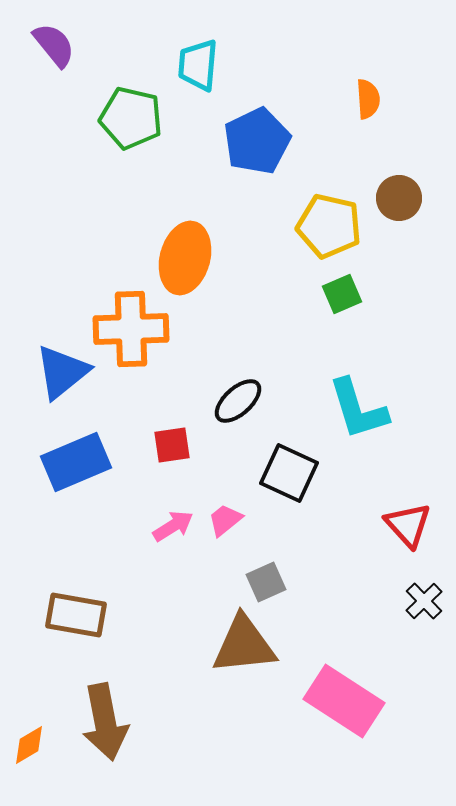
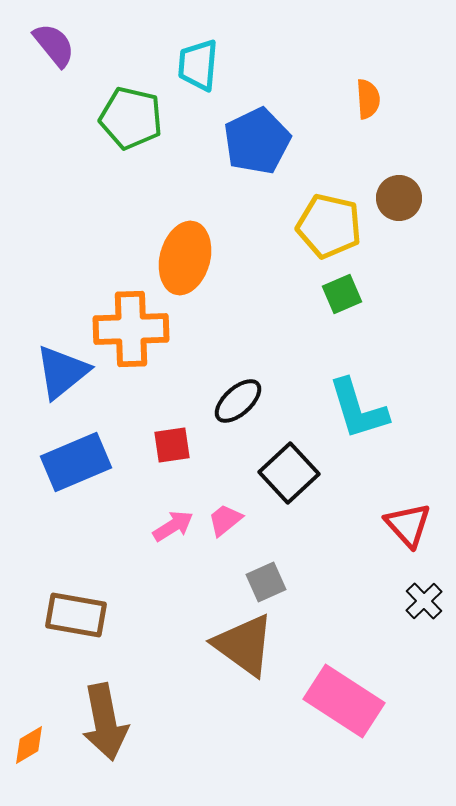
black square: rotated 22 degrees clockwise
brown triangle: rotated 42 degrees clockwise
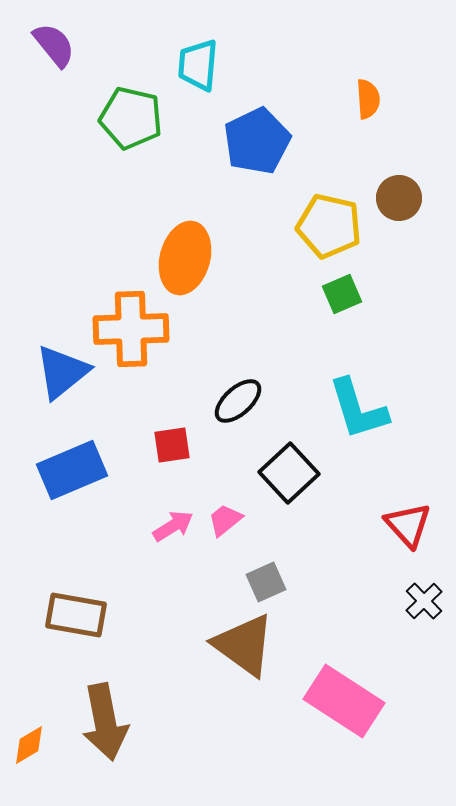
blue rectangle: moved 4 px left, 8 px down
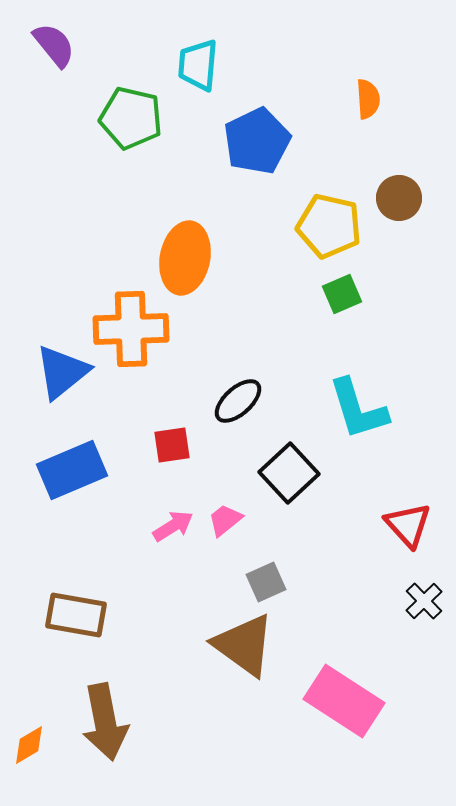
orange ellipse: rotated 4 degrees counterclockwise
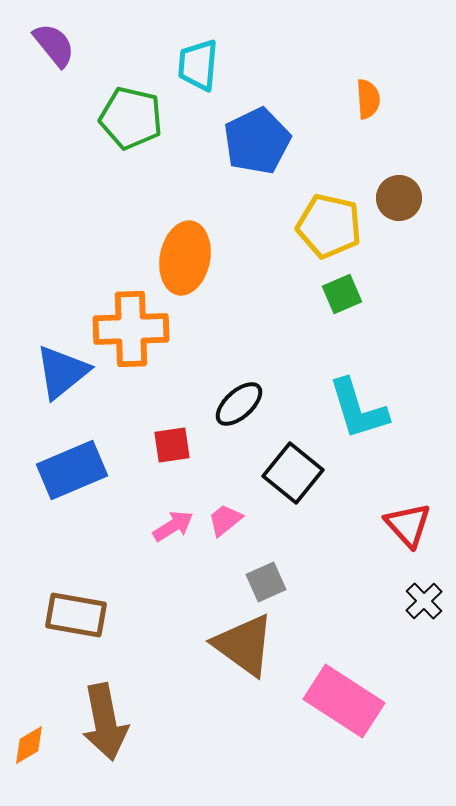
black ellipse: moved 1 px right, 3 px down
black square: moved 4 px right; rotated 8 degrees counterclockwise
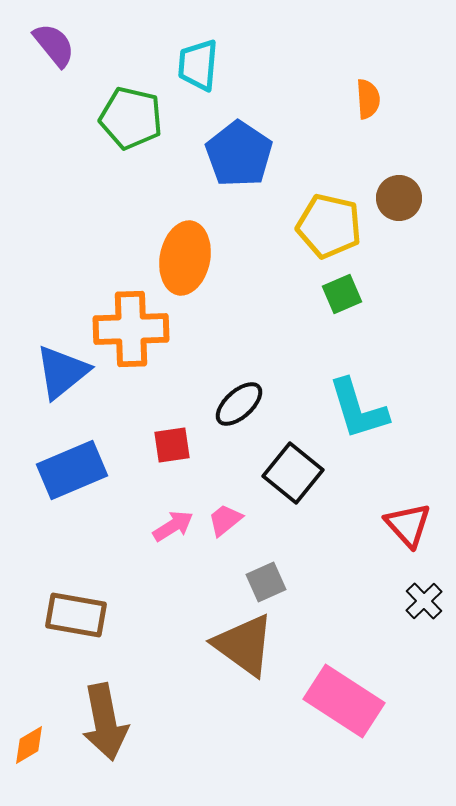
blue pentagon: moved 18 px left, 13 px down; rotated 12 degrees counterclockwise
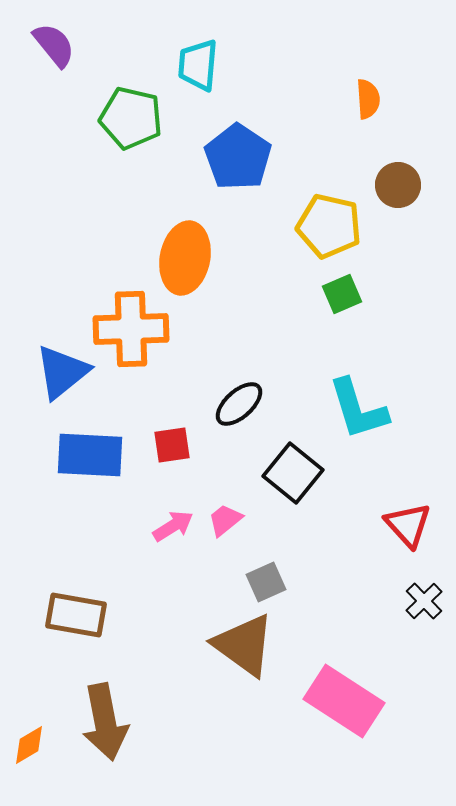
blue pentagon: moved 1 px left, 3 px down
brown circle: moved 1 px left, 13 px up
blue rectangle: moved 18 px right, 15 px up; rotated 26 degrees clockwise
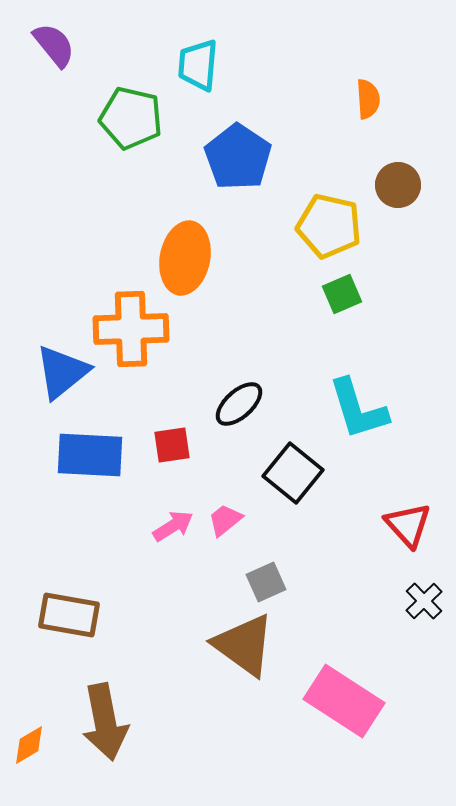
brown rectangle: moved 7 px left
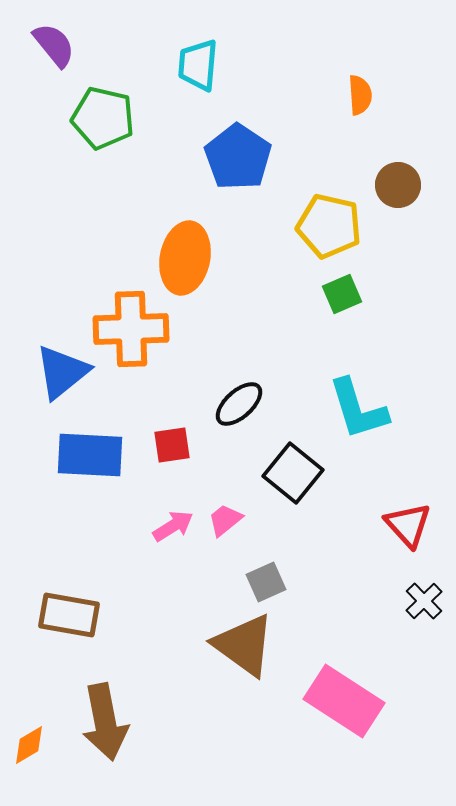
orange semicircle: moved 8 px left, 4 px up
green pentagon: moved 28 px left
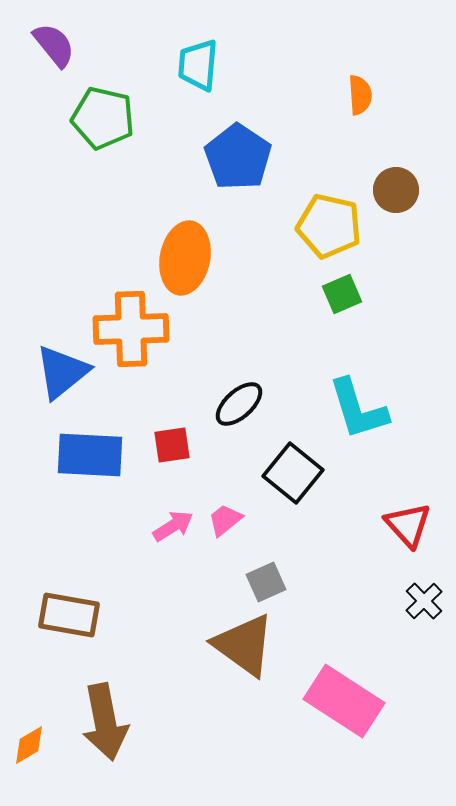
brown circle: moved 2 px left, 5 px down
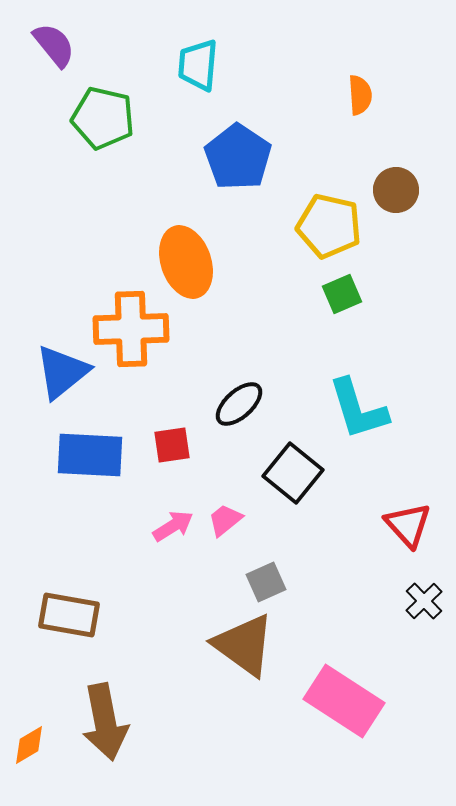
orange ellipse: moved 1 px right, 4 px down; rotated 30 degrees counterclockwise
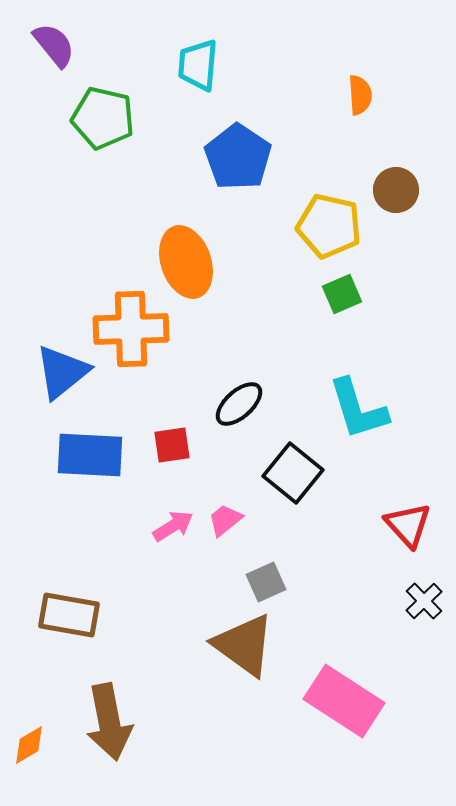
brown arrow: moved 4 px right
